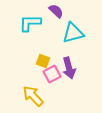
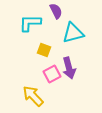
purple semicircle: rotated 21 degrees clockwise
yellow square: moved 1 px right, 11 px up
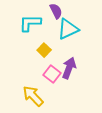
cyan triangle: moved 5 px left, 4 px up; rotated 10 degrees counterclockwise
yellow square: rotated 24 degrees clockwise
purple arrow: rotated 145 degrees counterclockwise
pink square: rotated 24 degrees counterclockwise
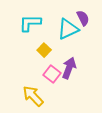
purple semicircle: moved 27 px right, 7 px down
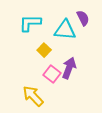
cyan triangle: moved 3 px left, 1 px down; rotated 30 degrees clockwise
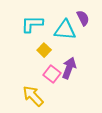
cyan L-shape: moved 2 px right, 1 px down
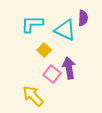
purple semicircle: rotated 28 degrees clockwise
cyan triangle: rotated 20 degrees clockwise
purple arrow: rotated 30 degrees counterclockwise
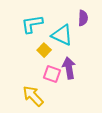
cyan L-shape: rotated 10 degrees counterclockwise
cyan triangle: moved 3 px left, 5 px down
pink square: rotated 18 degrees counterclockwise
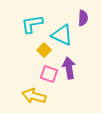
pink square: moved 3 px left
yellow arrow: moved 1 px right; rotated 30 degrees counterclockwise
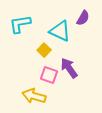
purple semicircle: rotated 28 degrees clockwise
cyan L-shape: moved 12 px left
cyan triangle: moved 2 px left, 4 px up
purple arrow: rotated 25 degrees counterclockwise
pink square: moved 1 px down
